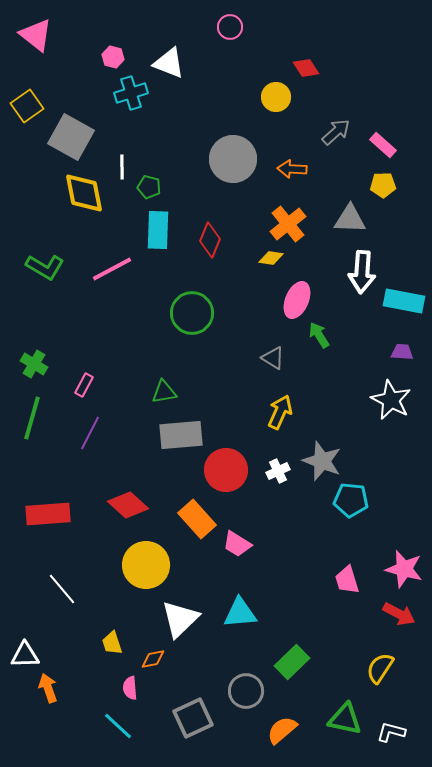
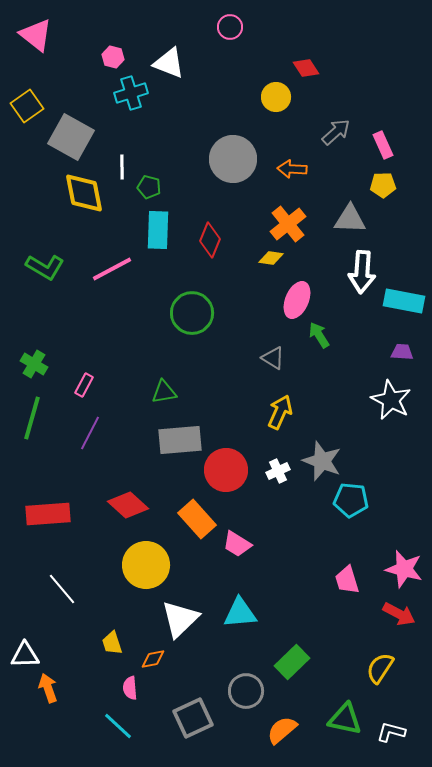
pink rectangle at (383, 145): rotated 24 degrees clockwise
gray rectangle at (181, 435): moved 1 px left, 5 px down
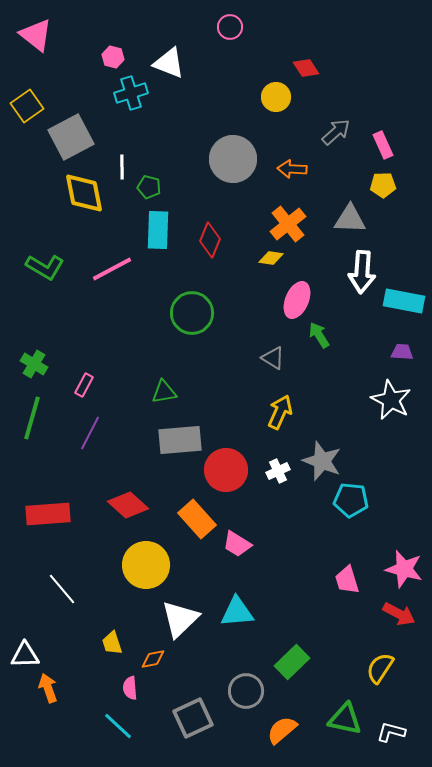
gray square at (71, 137): rotated 33 degrees clockwise
cyan triangle at (240, 613): moved 3 px left, 1 px up
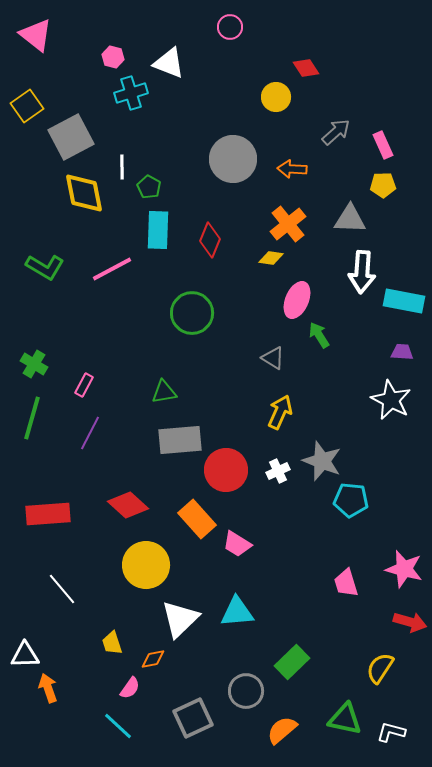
green pentagon at (149, 187): rotated 15 degrees clockwise
pink trapezoid at (347, 580): moved 1 px left, 3 px down
red arrow at (399, 614): moved 11 px right, 8 px down; rotated 12 degrees counterclockwise
pink semicircle at (130, 688): rotated 140 degrees counterclockwise
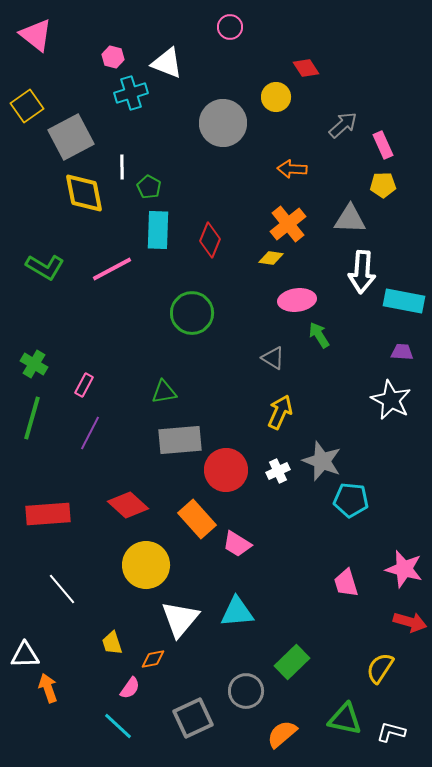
white triangle at (169, 63): moved 2 px left
gray arrow at (336, 132): moved 7 px right, 7 px up
gray circle at (233, 159): moved 10 px left, 36 px up
pink ellipse at (297, 300): rotated 60 degrees clockwise
white triangle at (180, 619): rotated 6 degrees counterclockwise
orange semicircle at (282, 730): moved 4 px down
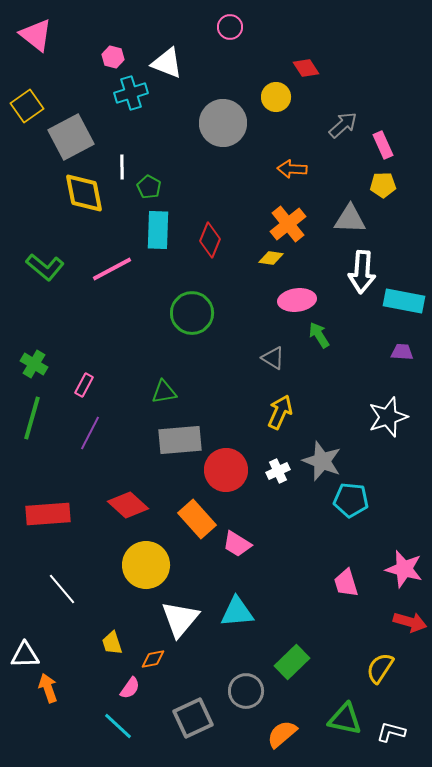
green L-shape at (45, 267): rotated 9 degrees clockwise
white star at (391, 400): moved 3 px left, 17 px down; rotated 27 degrees clockwise
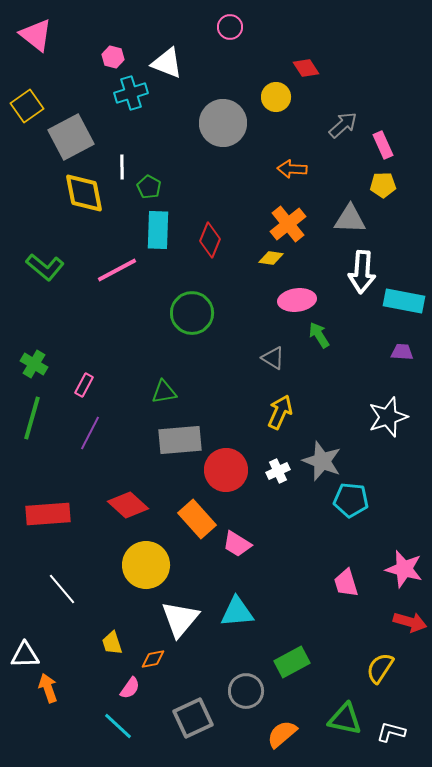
pink line at (112, 269): moved 5 px right, 1 px down
green rectangle at (292, 662): rotated 16 degrees clockwise
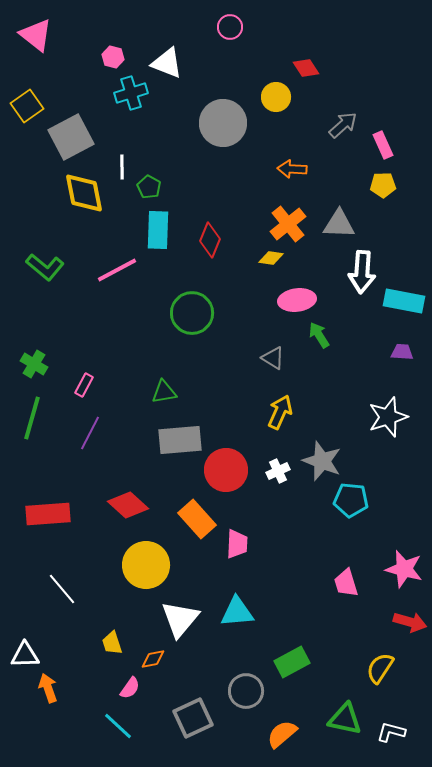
gray triangle at (350, 219): moved 11 px left, 5 px down
pink trapezoid at (237, 544): rotated 120 degrees counterclockwise
